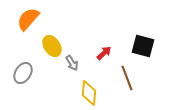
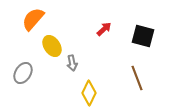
orange semicircle: moved 5 px right
black square: moved 10 px up
red arrow: moved 24 px up
gray arrow: rotated 21 degrees clockwise
brown line: moved 10 px right
yellow diamond: rotated 20 degrees clockwise
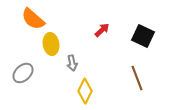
orange semicircle: rotated 90 degrees counterclockwise
red arrow: moved 2 px left, 1 px down
black square: rotated 10 degrees clockwise
yellow ellipse: moved 1 px left, 2 px up; rotated 25 degrees clockwise
gray ellipse: rotated 15 degrees clockwise
yellow diamond: moved 4 px left, 2 px up
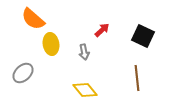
gray arrow: moved 12 px right, 11 px up
brown line: rotated 15 degrees clockwise
yellow diamond: moved 1 px up; rotated 65 degrees counterclockwise
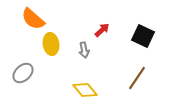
gray arrow: moved 2 px up
brown line: rotated 40 degrees clockwise
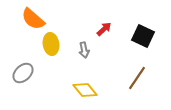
red arrow: moved 2 px right, 1 px up
